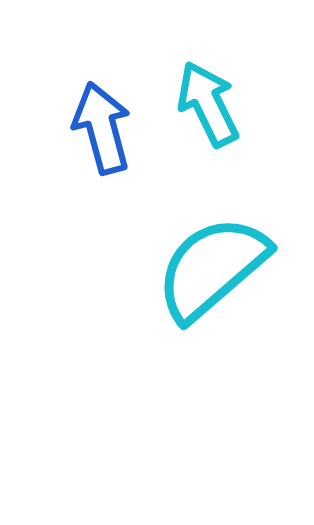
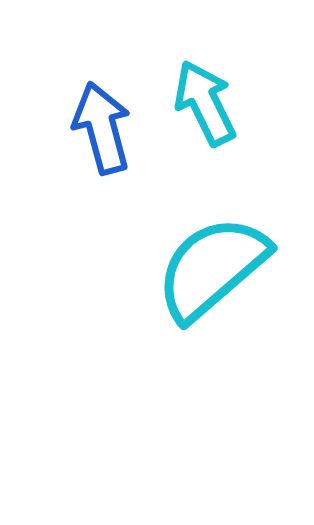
cyan arrow: moved 3 px left, 1 px up
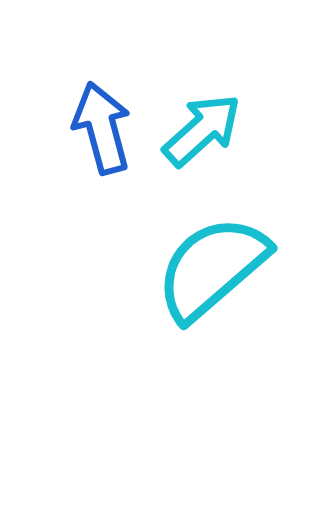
cyan arrow: moved 3 px left, 27 px down; rotated 74 degrees clockwise
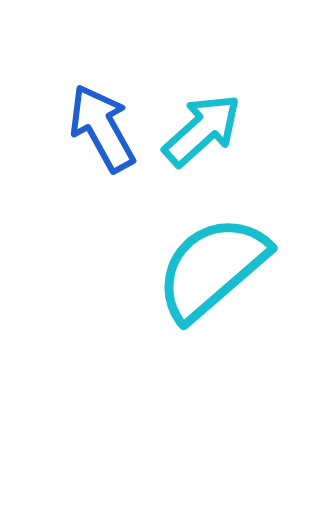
blue arrow: rotated 14 degrees counterclockwise
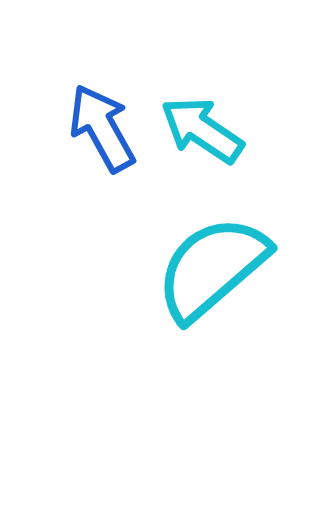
cyan arrow: rotated 104 degrees counterclockwise
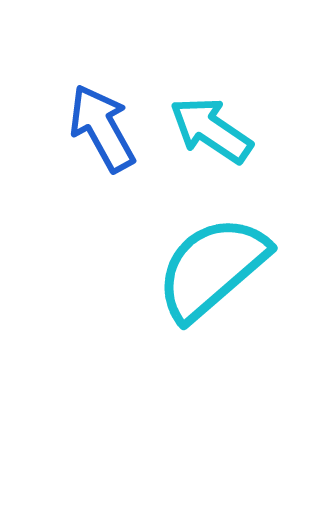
cyan arrow: moved 9 px right
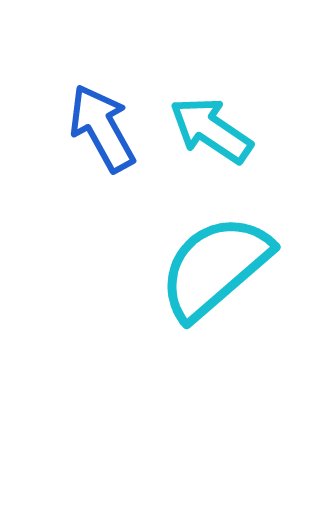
cyan semicircle: moved 3 px right, 1 px up
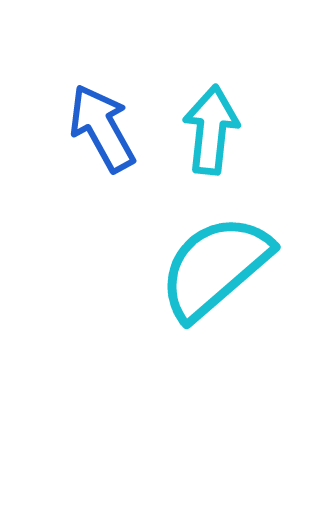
cyan arrow: rotated 62 degrees clockwise
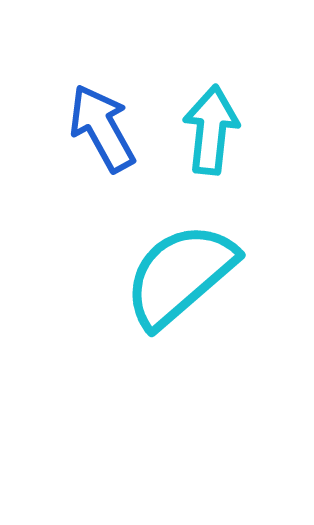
cyan semicircle: moved 35 px left, 8 px down
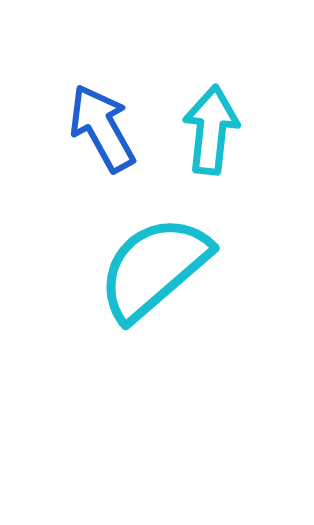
cyan semicircle: moved 26 px left, 7 px up
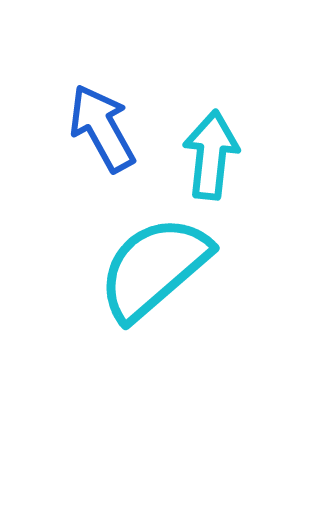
cyan arrow: moved 25 px down
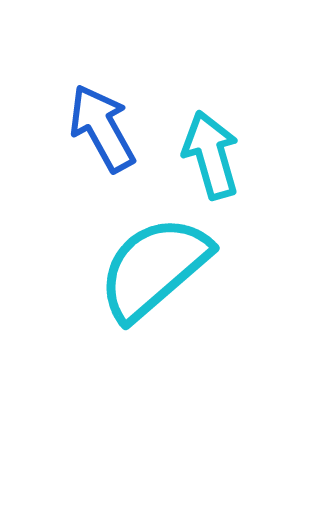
cyan arrow: rotated 22 degrees counterclockwise
